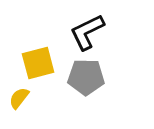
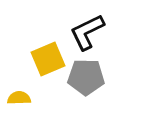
yellow square: moved 10 px right, 4 px up; rotated 8 degrees counterclockwise
yellow semicircle: rotated 50 degrees clockwise
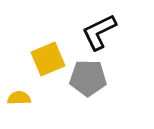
black L-shape: moved 12 px right
gray pentagon: moved 2 px right, 1 px down
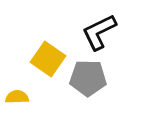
yellow square: rotated 32 degrees counterclockwise
yellow semicircle: moved 2 px left, 1 px up
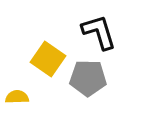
black L-shape: rotated 99 degrees clockwise
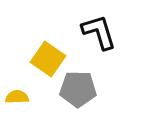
gray pentagon: moved 10 px left, 11 px down
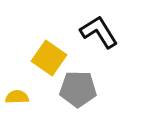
black L-shape: rotated 15 degrees counterclockwise
yellow square: moved 1 px right, 1 px up
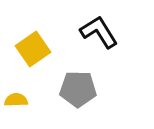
yellow square: moved 16 px left, 9 px up; rotated 20 degrees clockwise
yellow semicircle: moved 1 px left, 3 px down
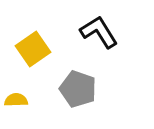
gray pentagon: rotated 18 degrees clockwise
